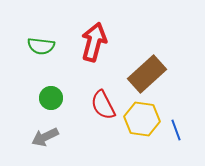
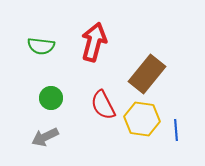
brown rectangle: rotated 9 degrees counterclockwise
blue line: rotated 15 degrees clockwise
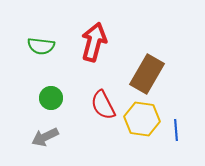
brown rectangle: rotated 9 degrees counterclockwise
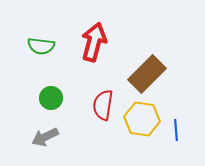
brown rectangle: rotated 15 degrees clockwise
red semicircle: rotated 36 degrees clockwise
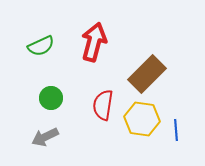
green semicircle: rotated 32 degrees counterclockwise
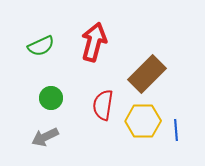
yellow hexagon: moved 1 px right, 2 px down; rotated 8 degrees counterclockwise
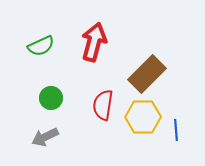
yellow hexagon: moved 4 px up
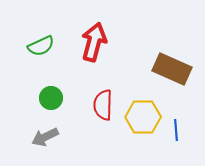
brown rectangle: moved 25 px right, 5 px up; rotated 69 degrees clockwise
red semicircle: rotated 8 degrees counterclockwise
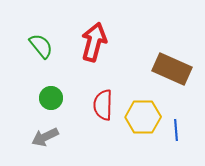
green semicircle: rotated 104 degrees counterclockwise
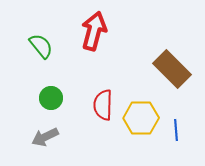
red arrow: moved 11 px up
brown rectangle: rotated 21 degrees clockwise
yellow hexagon: moved 2 px left, 1 px down
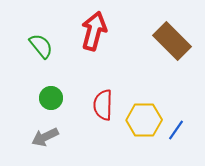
brown rectangle: moved 28 px up
yellow hexagon: moved 3 px right, 2 px down
blue line: rotated 40 degrees clockwise
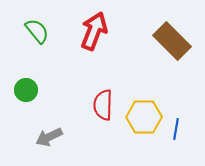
red arrow: rotated 6 degrees clockwise
green semicircle: moved 4 px left, 15 px up
green circle: moved 25 px left, 8 px up
yellow hexagon: moved 3 px up
blue line: moved 1 px up; rotated 25 degrees counterclockwise
gray arrow: moved 4 px right
